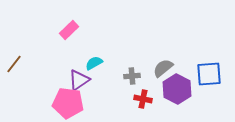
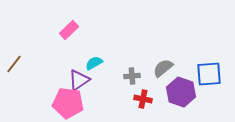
purple hexagon: moved 4 px right, 3 px down; rotated 8 degrees counterclockwise
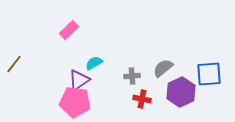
purple hexagon: rotated 16 degrees clockwise
red cross: moved 1 px left
pink pentagon: moved 7 px right, 1 px up
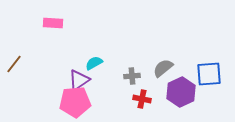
pink rectangle: moved 16 px left, 7 px up; rotated 48 degrees clockwise
pink pentagon: rotated 12 degrees counterclockwise
